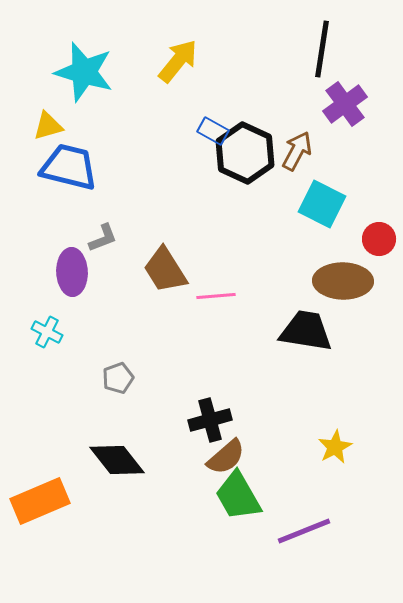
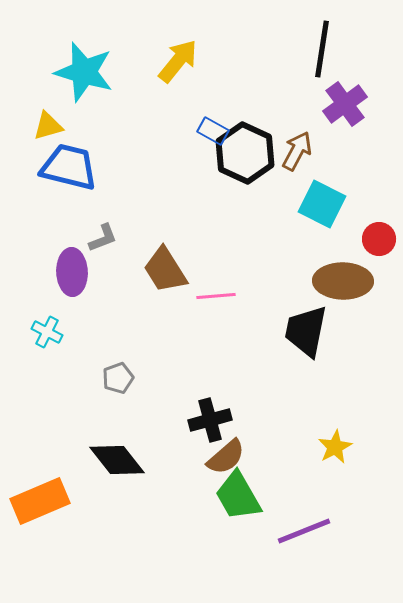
black trapezoid: rotated 88 degrees counterclockwise
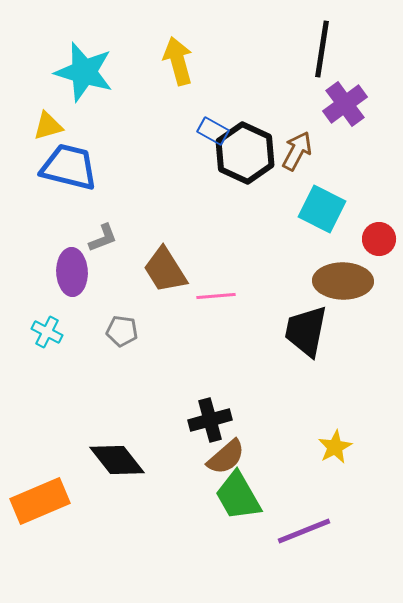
yellow arrow: rotated 54 degrees counterclockwise
cyan square: moved 5 px down
gray pentagon: moved 4 px right, 47 px up; rotated 28 degrees clockwise
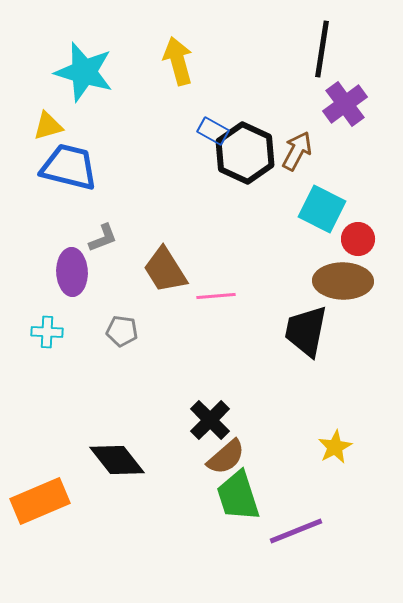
red circle: moved 21 px left
cyan cross: rotated 24 degrees counterclockwise
black cross: rotated 30 degrees counterclockwise
green trapezoid: rotated 12 degrees clockwise
purple line: moved 8 px left
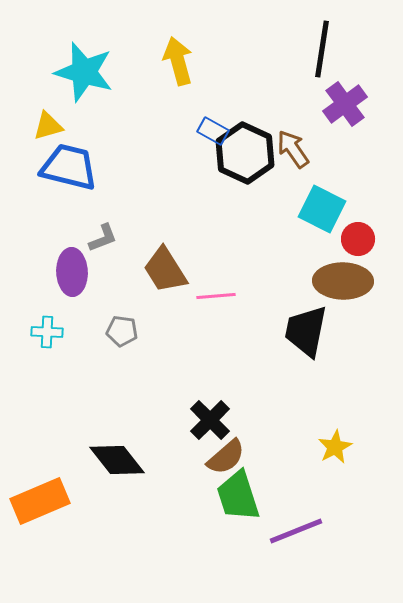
brown arrow: moved 4 px left, 2 px up; rotated 63 degrees counterclockwise
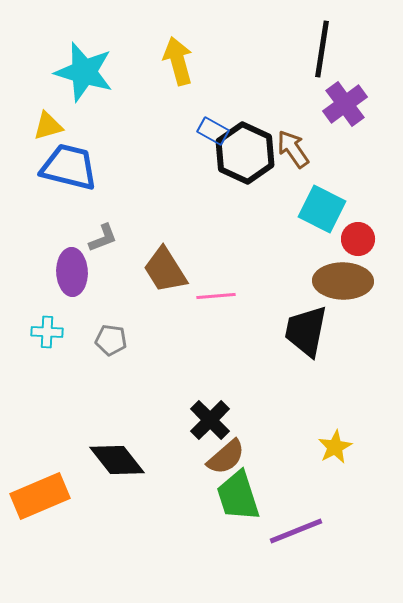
gray pentagon: moved 11 px left, 9 px down
orange rectangle: moved 5 px up
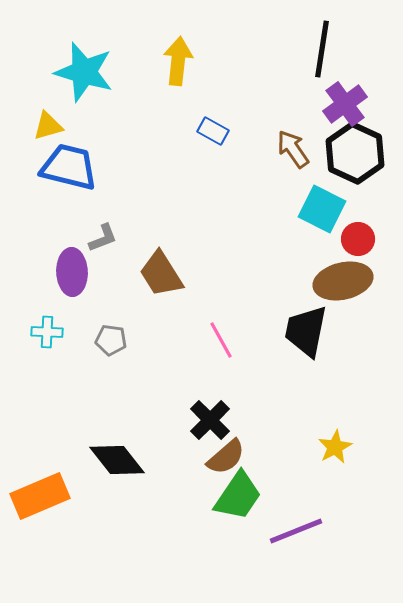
yellow arrow: rotated 21 degrees clockwise
black hexagon: moved 110 px right
brown trapezoid: moved 4 px left, 4 px down
brown ellipse: rotated 14 degrees counterclockwise
pink line: moved 5 px right, 44 px down; rotated 66 degrees clockwise
green trapezoid: rotated 128 degrees counterclockwise
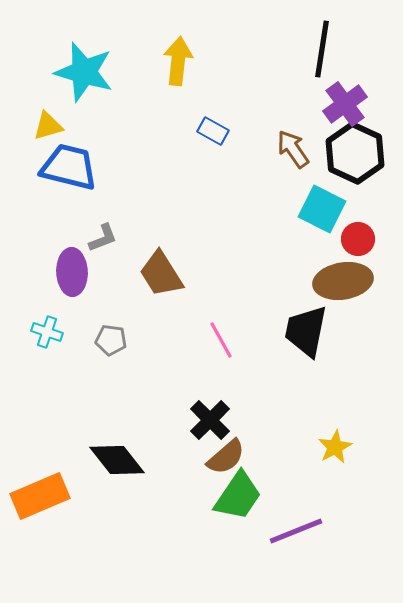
brown ellipse: rotated 4 degrees clockwise
cyan cross: rotated 16 degrees clockwise
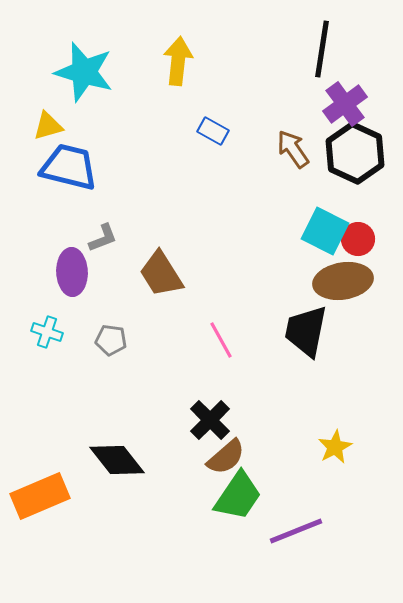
cyan square: moved 3 px right, 22 px down
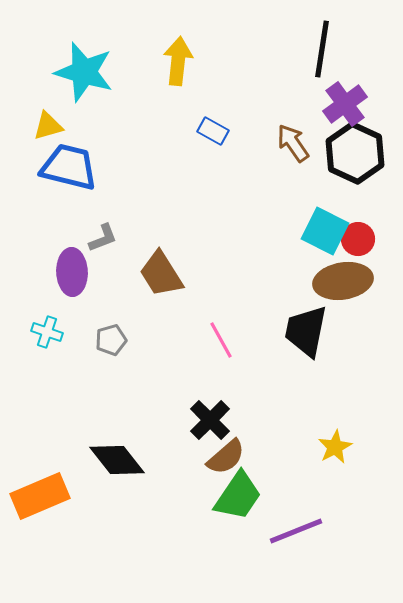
brown arrow: moved 6 px up
gray pentagon: rotated 24 degrees counterclockwise
